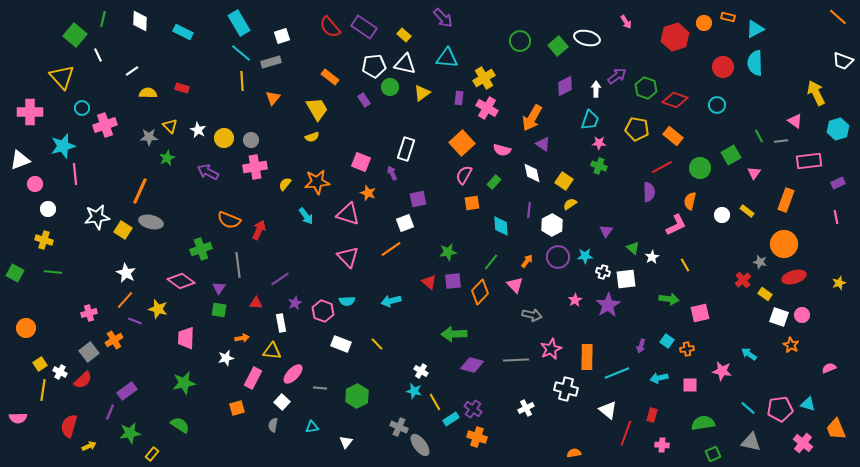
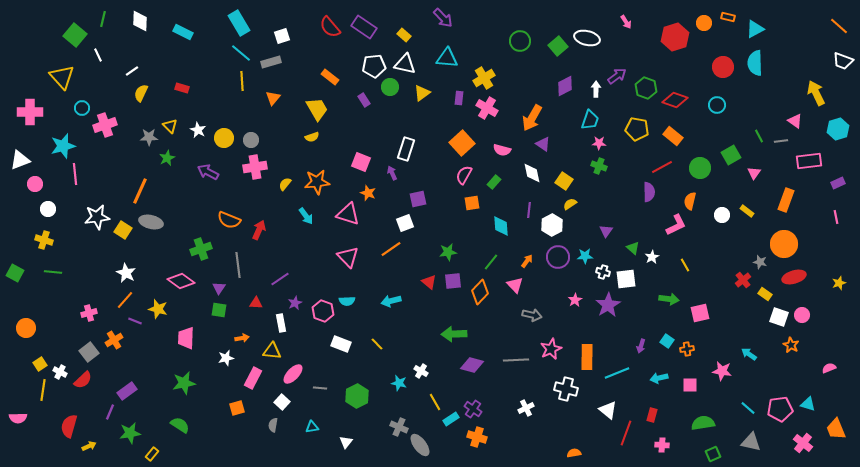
orange line at (838, 17): moved 1 px right, 9 px down
yellow semicircle at (148, 93): moved 7 px left; rotated 66 degrees counterclockwise
cyan star at (414, 391): moved 15 px left, 8 px up
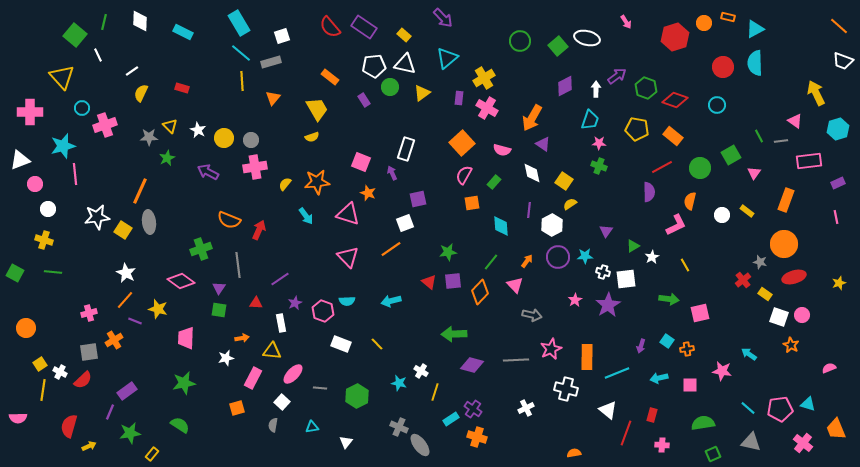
green line at (103, 19): moved 1 px right, 3 px down
cyan triangle at (447, 58): rotated 45 degrees counterclockwise
gray ellipse at (151, 222): moved 2 px left; rotated 70 degrees clockwise
green triangle at (633, 248): moved 2 px up; rotated 48 degrees clockwise
gray square at (89, 352): rotated 30 degrees clockwise
yellow line at (435, 402): moved 10 px up; rotated 48 degrees clockwise
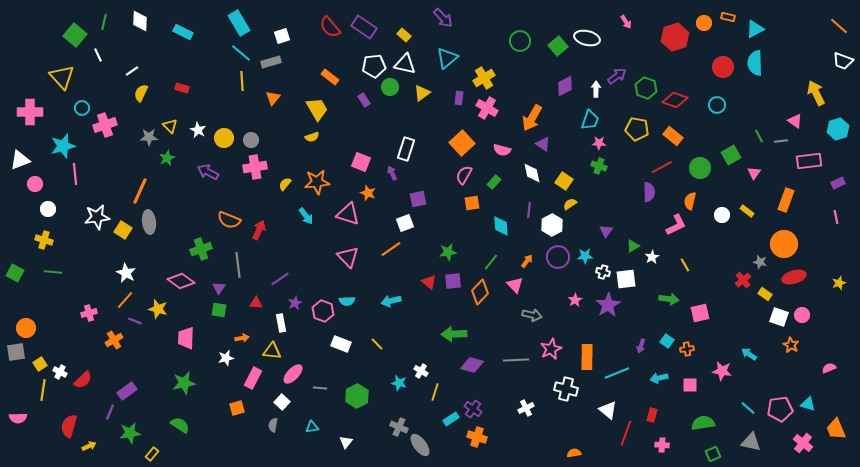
gray square at (89, 352): moved 73 px left
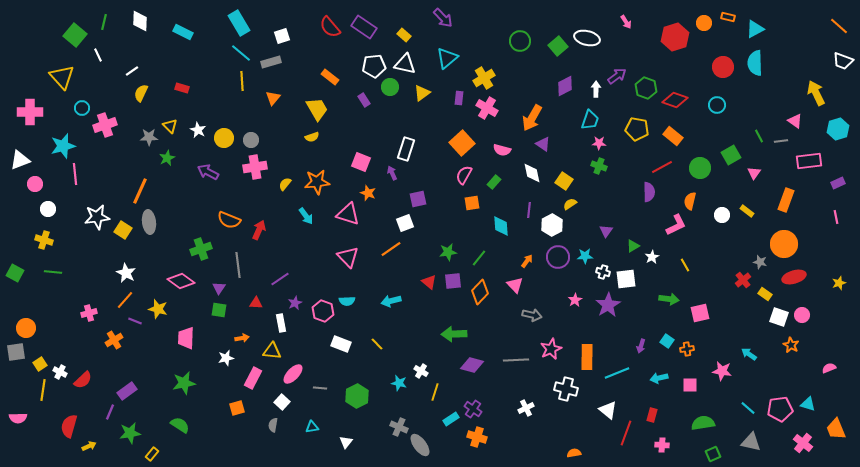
green line at (491, 262): moved 12 px left, 4 px up
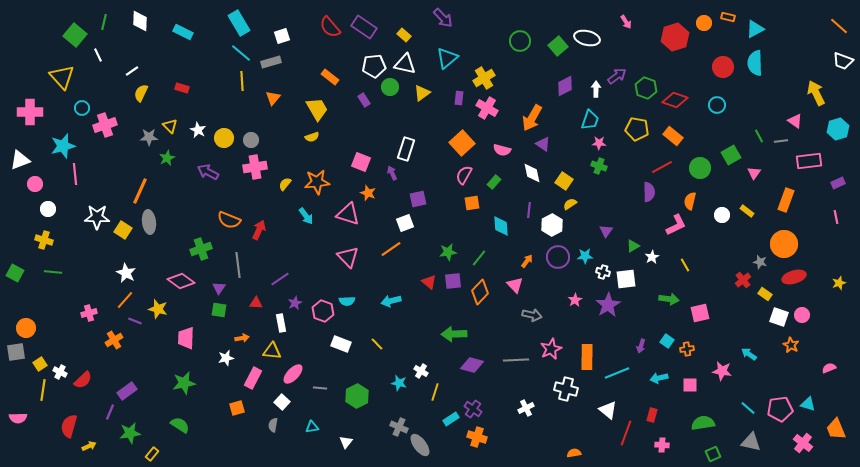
white star at (97, 217): rotated 10 degrees clockwise
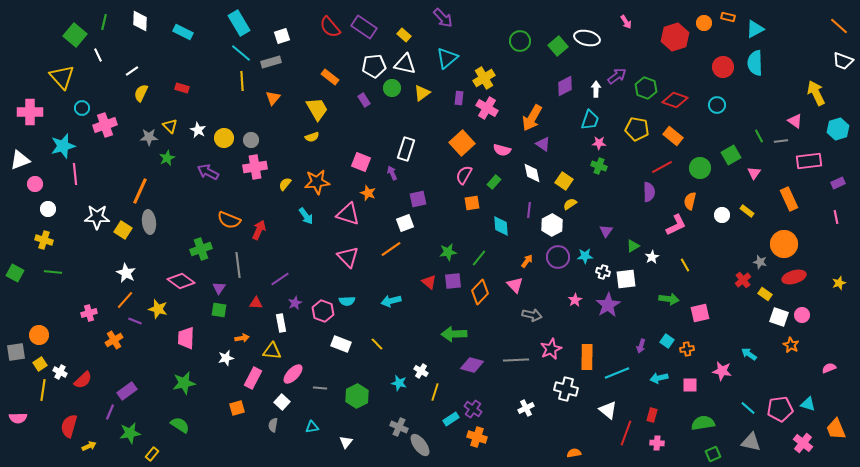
green circle at (390, 87): moved 2 px right, 1 px down
orange rectangle at (786, 200): moved 3 px right, 1 px up; rotated 45 degrees counterclockwise
orange circle at (26, 328): moved 13 px right, 7 px down
pink cross at (662, 445): moved 5 px left, 2 px up
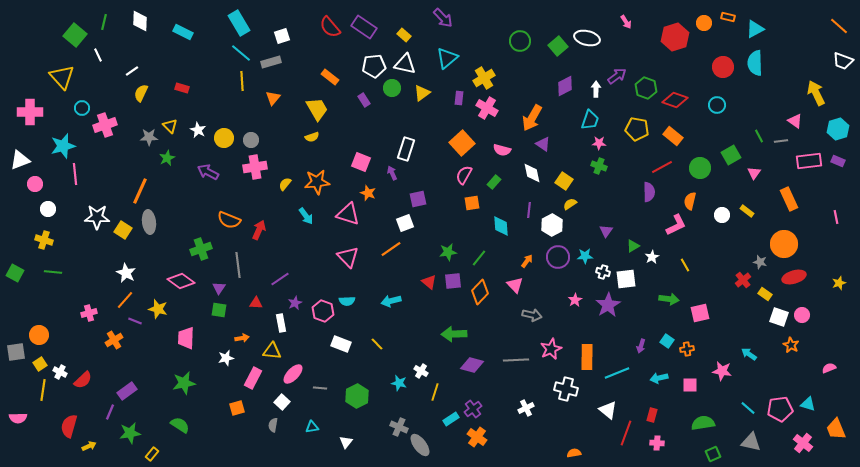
purple rectangle at (838, 183): moved 22 px up; rotated 48 degrees clockwise
purple cross at (473, 409): rotated 18 degrees clockwise
orange cross at (477, 437): rotated 18 degrees clockwise
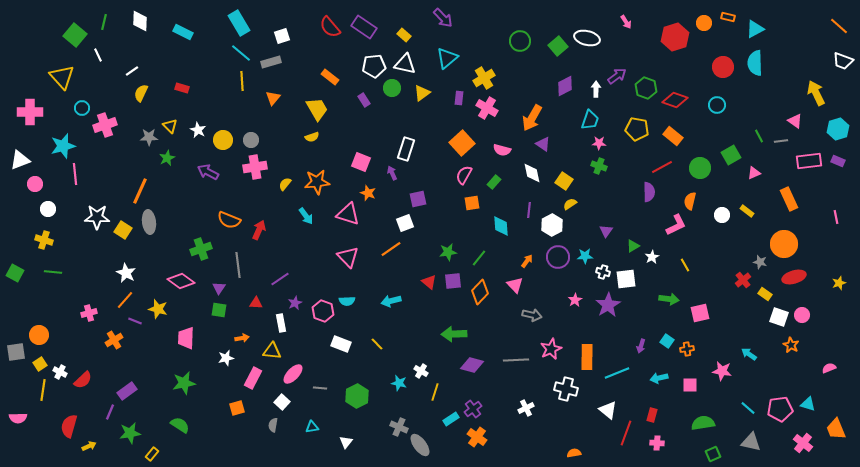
yellow circle at (224, 138): moved 1 px left, 2 px down
pink triangle at (754, 173): rotated 32 degrees clockwise
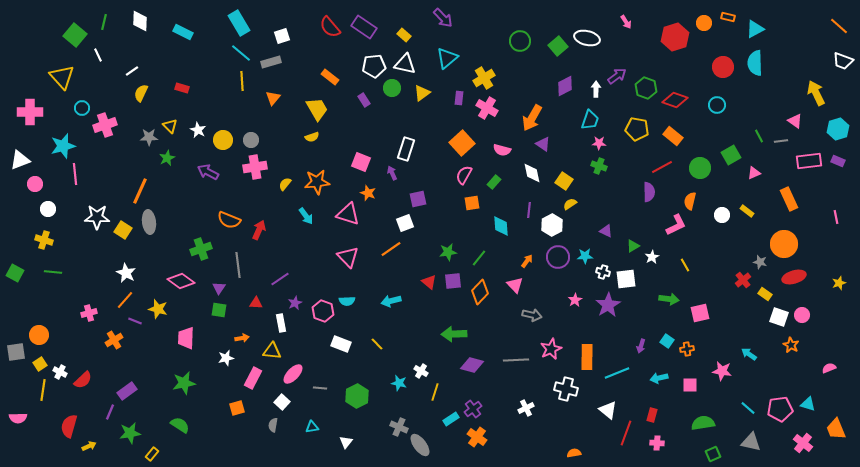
purple triangle at (606, 231): rotated 40 degrees counterclockwise
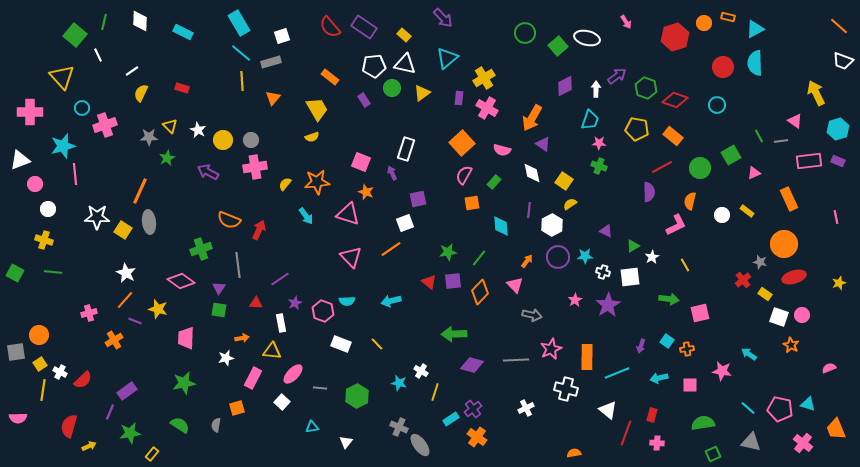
green circle at (520, 41): moved 5 px right, 8 px up
orange star at (368, 193): moved 2 px left, 1 px up
pink triangle at (348, 257): moved 3 px right
white square at (626, 279): moved 4 px right, 2 px up
pink pentagon at (780, 409): rotated 20 degrees clockwise
gray semicircle at (273, 425): moved 57 px left
